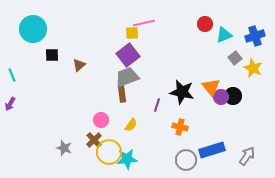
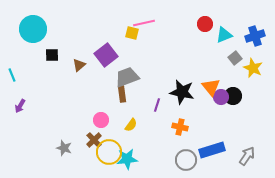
yellow square: rotated 16 degrees clockwise
purple square: moved 22 px left
purple arrow: moved 10 px right, 2 px down
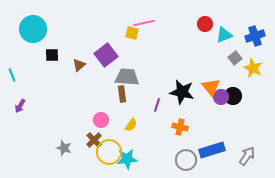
gray trapezoid: rotated 25 degrees clockwise
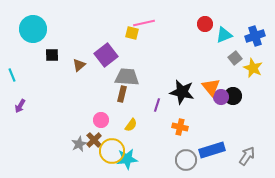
brown rectangle: rotated 21 degrees clockwise
gray star: moved 15 px right, 4 px up; rotated 28 degrees clockwise
yellow circle: moved 3 px right, 1 px up
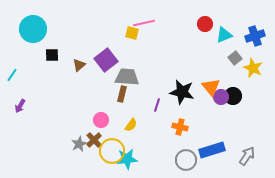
purple square: moved 5 px down
cyan line: rotated 56 degrees clockwise
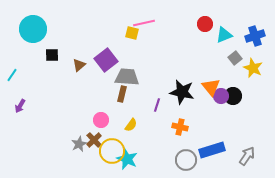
purple circle: moved 1 px up
cyan star: rotated 30 degrees clockwise
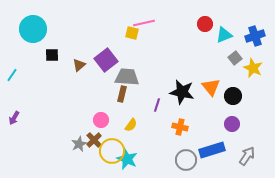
purple circle: moved 11 px right, 28 px down
purple arrow: moved 6 px left, 12 px down
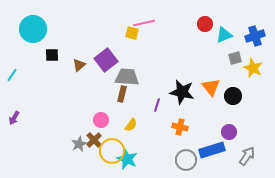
gray square: rotated 24 degrees clockwise
purple circle: moved 3 px left, 8 px down
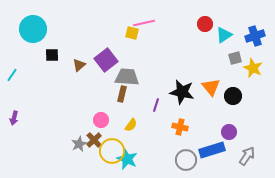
cyan triangle: rotated 12 degrees counterclockwise
purple line: moved 1 px left
purple arrow: rotated 16 degrees counterclockwise
